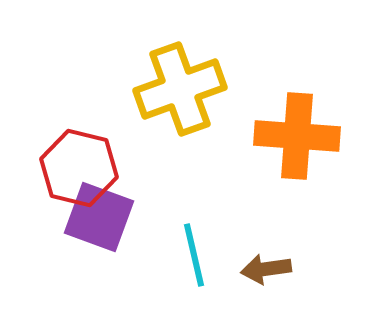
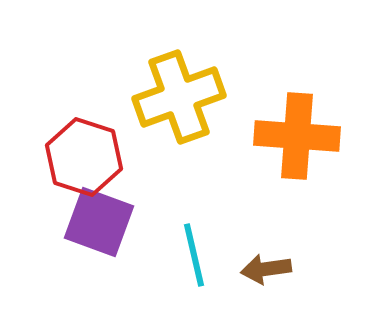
yellow cross: moved 1 px left, 8 px down
red hexagon: moved 5 px right, 11 px up; rotated 4 degrees clockwise
purple square: moved 5 px down
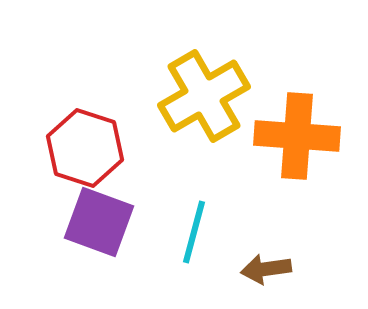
yellow cross: moved 25 px right, 1 px up; rotated 10 degrees counterclockwise
red hexagon: moved 1 px right, 9 px up
cyan line: moved 23 px up; rotated 28 degrees clockwise
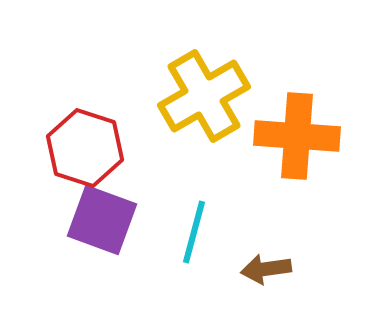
purple square: moved 3 px right, 2 px up
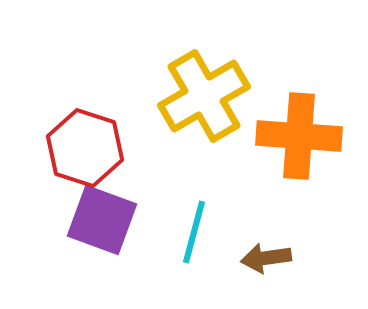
orange cross: moved 2 px right
brown arrow: moved 11 px up
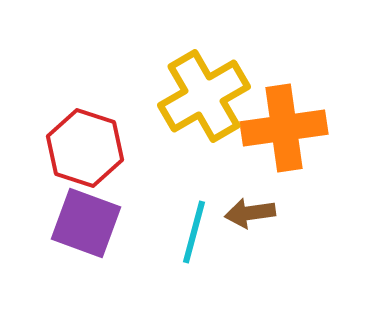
orange cross: moved 15 px left, 8 px up; rotated 12 degrees counterclockwise
purple square: moved 16 px left, 3 px down
brown arrow: moved 16 px left, 45 px up
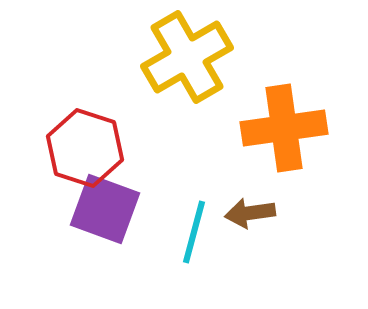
yellow cross: moved 17 px left, 39 px up
purple square: moved 19 px right, 14 px up
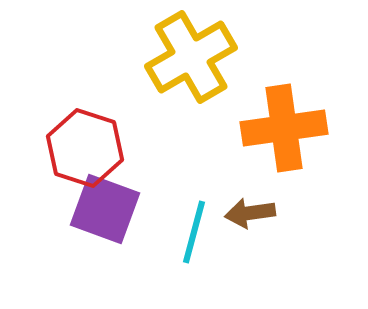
yellow cross: moved 4 px right
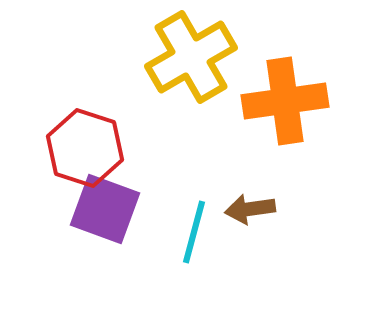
orange cross: moved 1 px right, 27 px up
brown arrow: moved 4 px up
